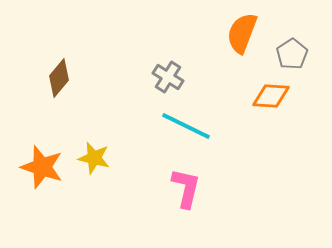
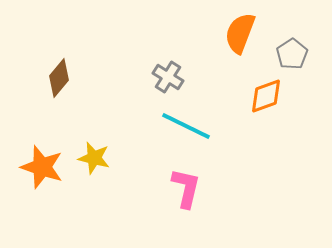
orange semicircle: moved 2 px left
orange diamond: moved 5 px left; rotated 24 degrees counterclockwise
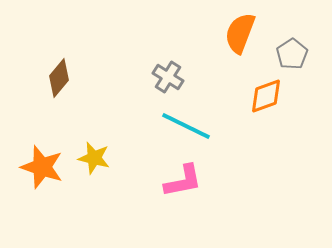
pink L-shape: moved 3 px left, 7 px up; rotated 66 degrees clockwise
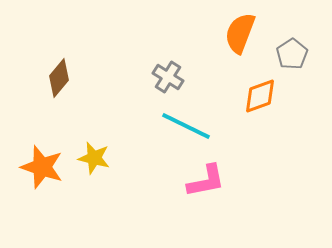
orange diamond: moved 6 px left
pink L-shape: moved 23 px right
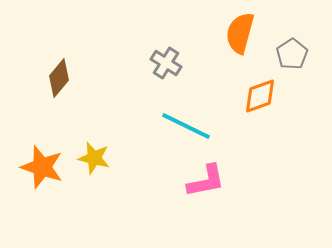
orange semicircle: rotated 6 degrees counterclockwise
gray cross: moved 2 px left, 14 px up
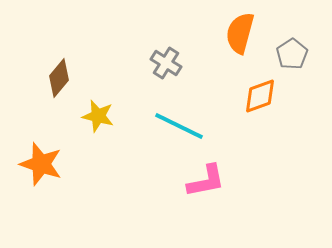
cyan line: moved 7 px left
yellow star: moved 4 px right, 42 px up
orange star: moved 1 px left, 3 px up
